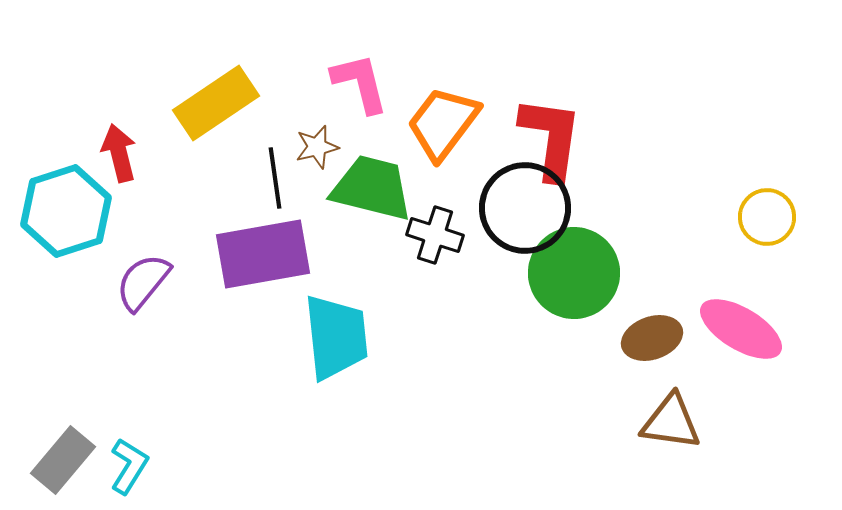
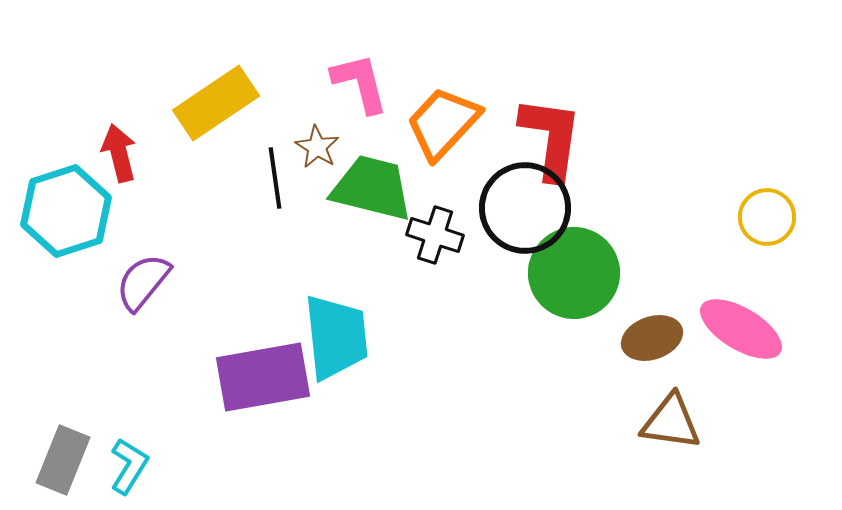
orange trapezoid: rotated 6 degrees clockwise
brown star: rotated 27 degrees counterclockwise
purple rectangle: moved 123 px down
gray rectangle: rotated 18 degrees counterclockwise
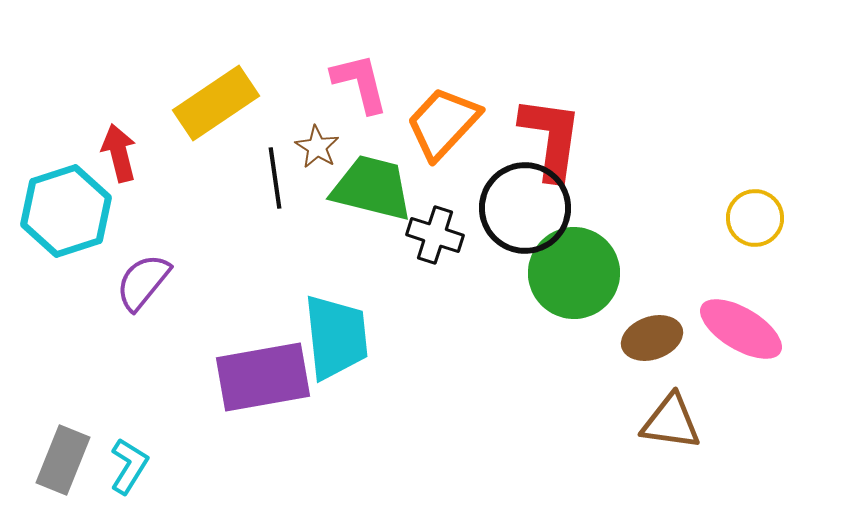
yellow circle: moved 12 px left, 1 px down
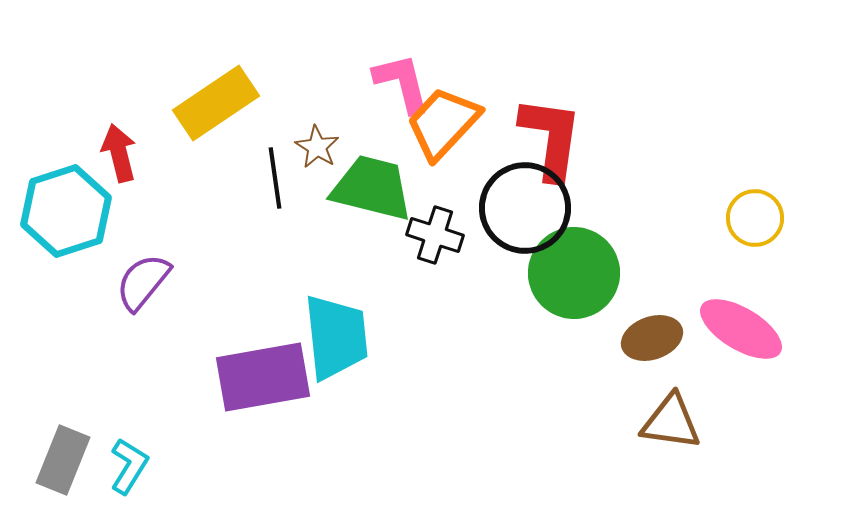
pink L-shape: moved 42 px right
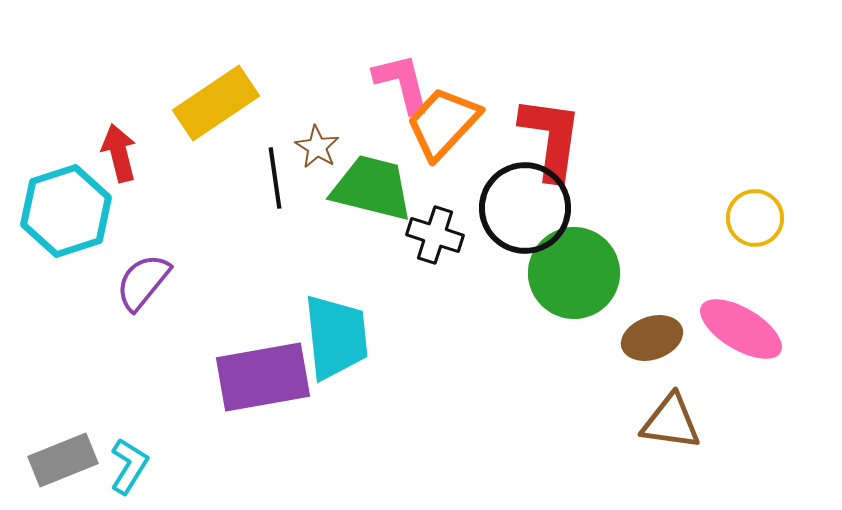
gray rectangle: rotated 46 degrees clockwise
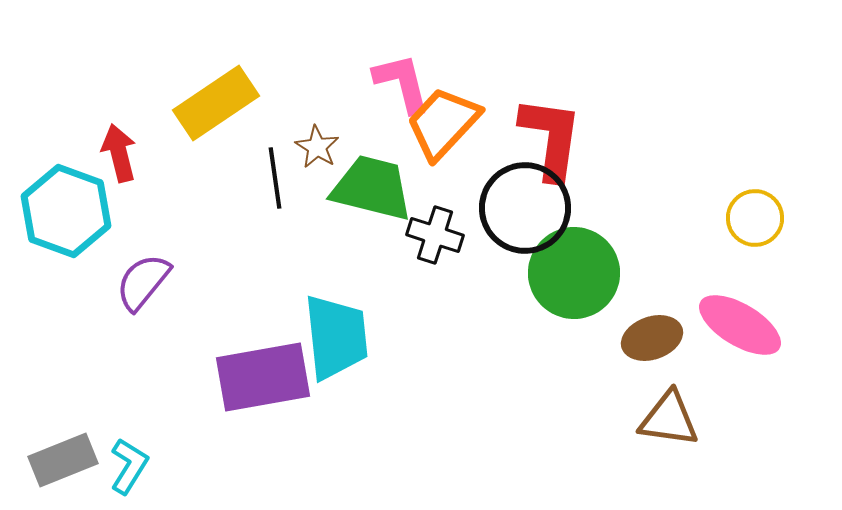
cyan hexagon: rotated 22 degrees counterclockwise
pink ellipse: moved 1 px left, 4 px up
brown triangle: moved 2 px left, 3 px up
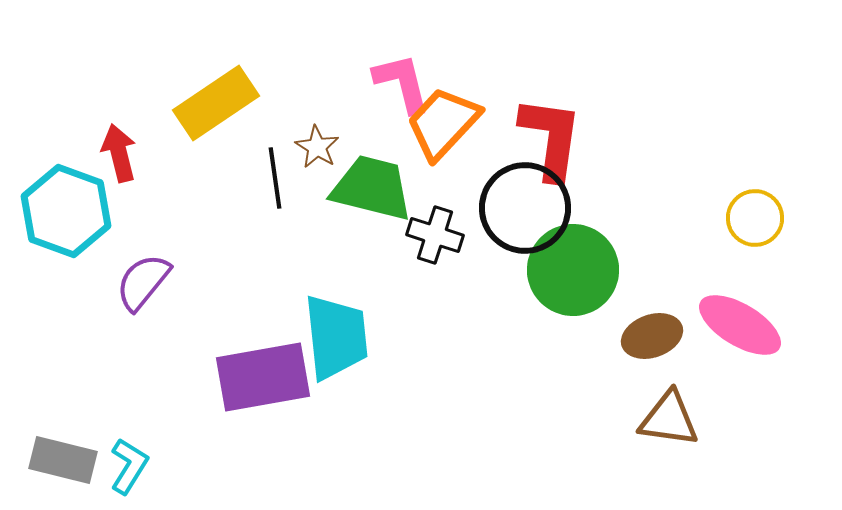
green circle: moved 1 px left, 3 px up
brown ellipse: moved 2 px up
gray rectangle: rotated 36 degrees clockwise
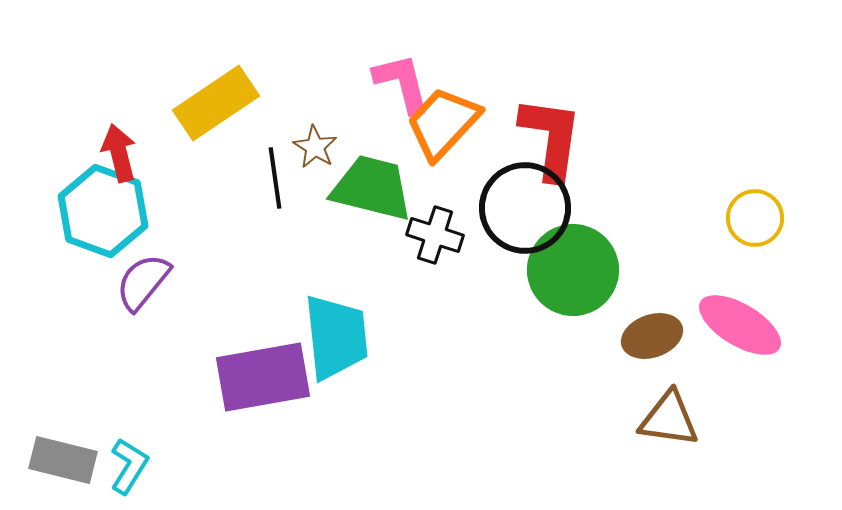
brown star: moved 2 px left
cyan hexagon: moved 37 px right
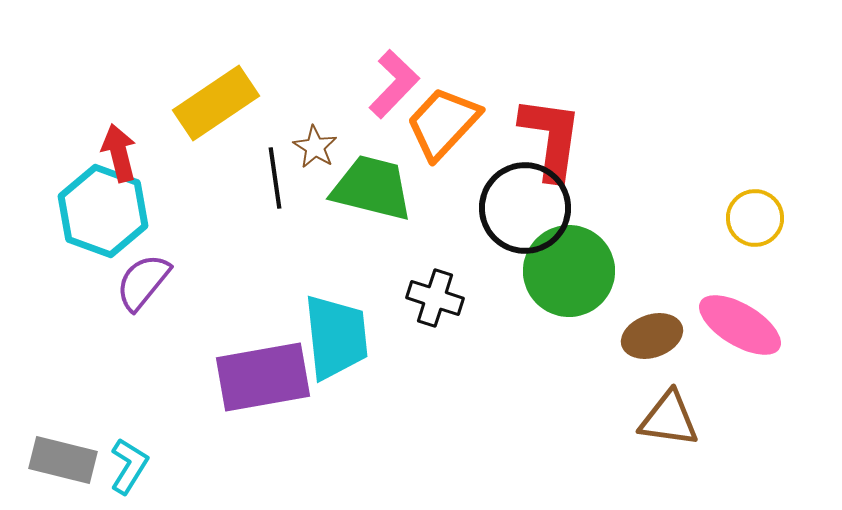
pink L-shape: moved 8 px left, 1 px down; rotated 58 degrees clockwise
black cross: moved 63 px down
green circle: moved 4 px left, 1 px down
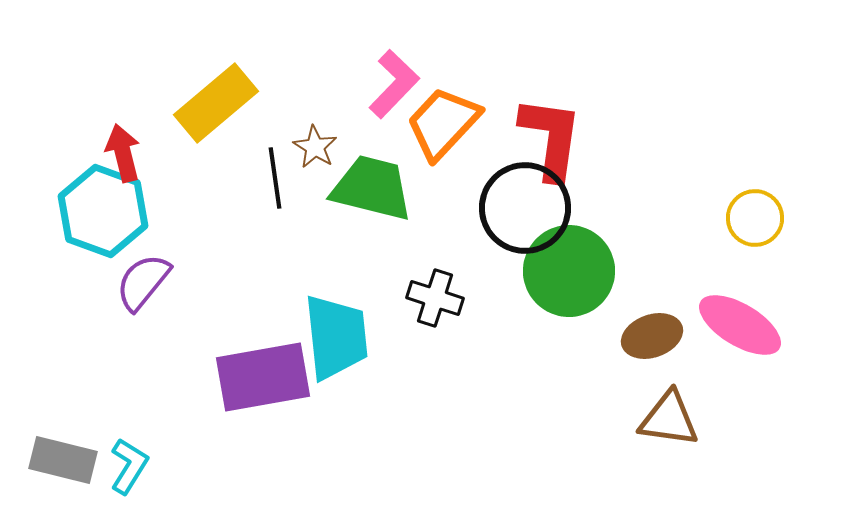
yellow rectangle: rotated 6 degrees counterclockwise
red arrow: moved 4 px right
